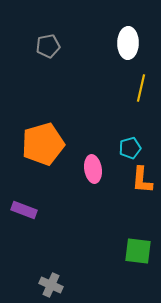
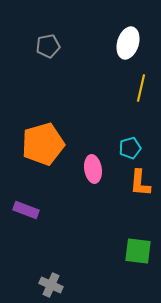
white ellipse: rotated 16 degrees clockwise
orange L-shape: moved 2 px left, 3 px down
purple rectangle: moved 2 px right
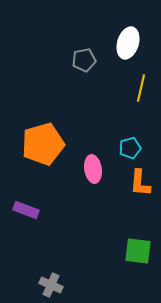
gray pentagon: moved 36 px right, 14 px down
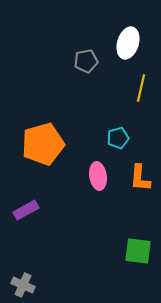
gray pentagon: moved 2 px right, 1 px down
cyan pentagon: moved 12 px left, 10 px up
pink ellipse: moved 5 px right, 7 px down
orange L-shape: moved 5 px up
purple rectangle: rotated 50 degrees counterclockwise
gray cross: moved 28 px left
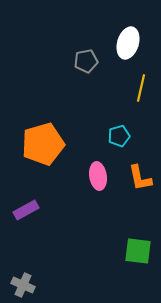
cyan pentagon: moved 1 px right, 2 px up
orange L-shape: rotated 16 degrees counterclockwise
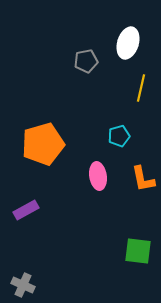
orange L-shape: moved 3 px right, 1 px down
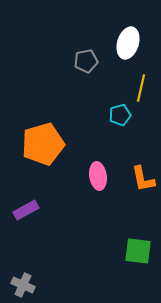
cyan pentagon: moved 1 px right, 21 px up
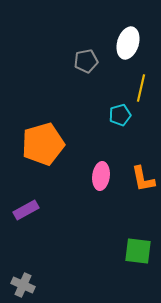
pink ellipse: moved 3 px right; rotated 16 degrees clockwise
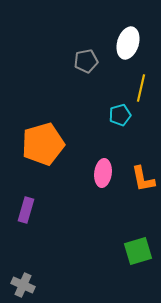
pink ellipse: moved 2 px right, 3 px up
purple rectangle: rotated 45 degrees counterclockwise
green square: rotated 24 degrees counterclockwise
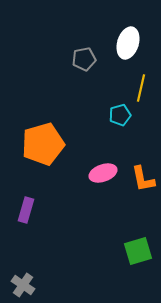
gray pentagon: moved 2 px left, 2 px up
pink ellipse: rotated 64 degrees clockwise
gray cross: rotated 10 degrees clockwise
